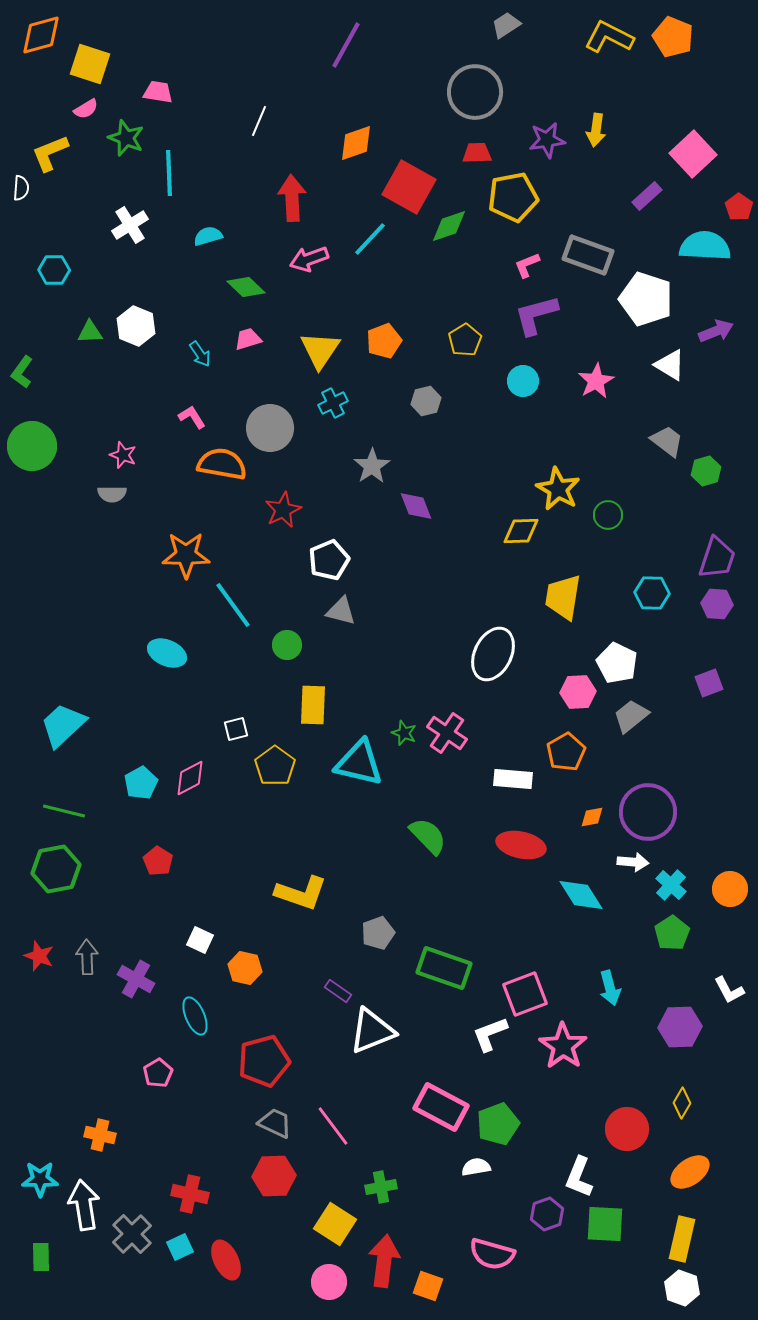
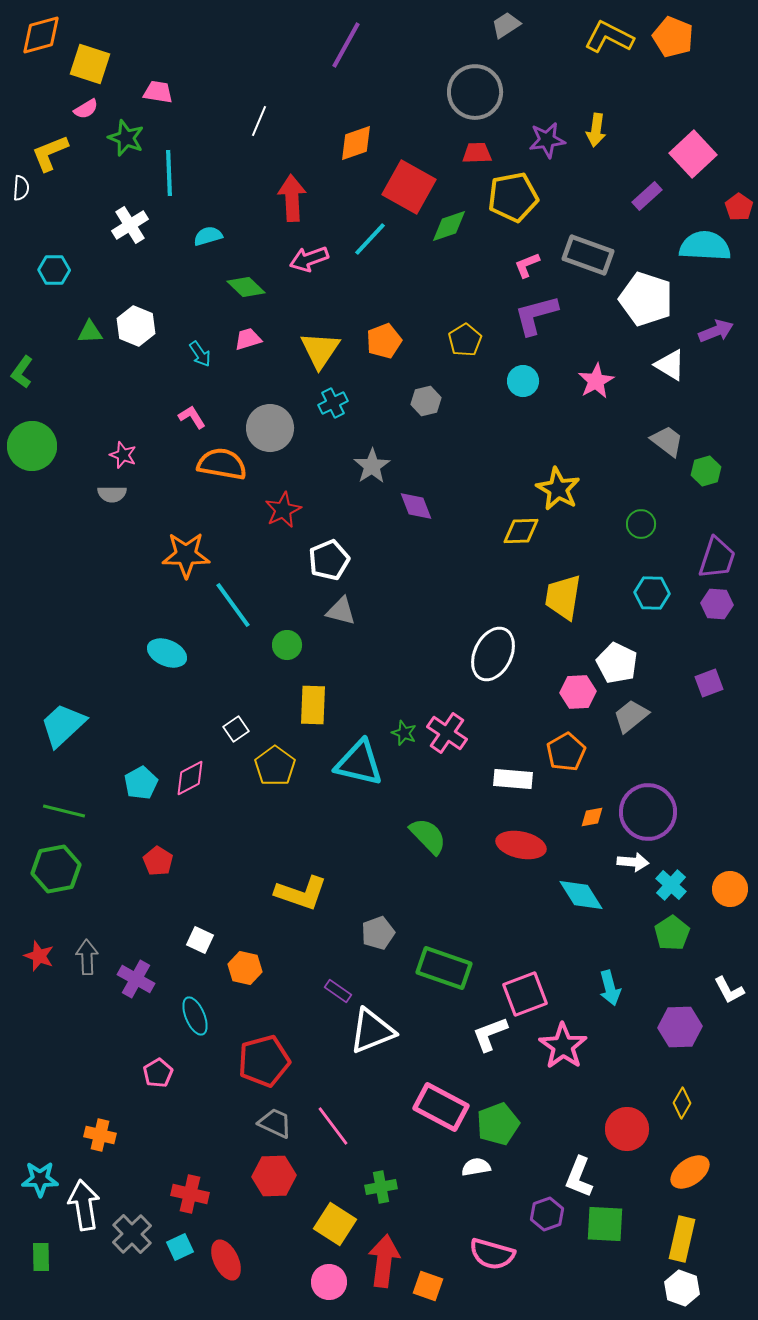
green circle at (608, 515): moved 33 px right, 9 px down
white square at (236, 729): rotated 20 degrees counterclockwise
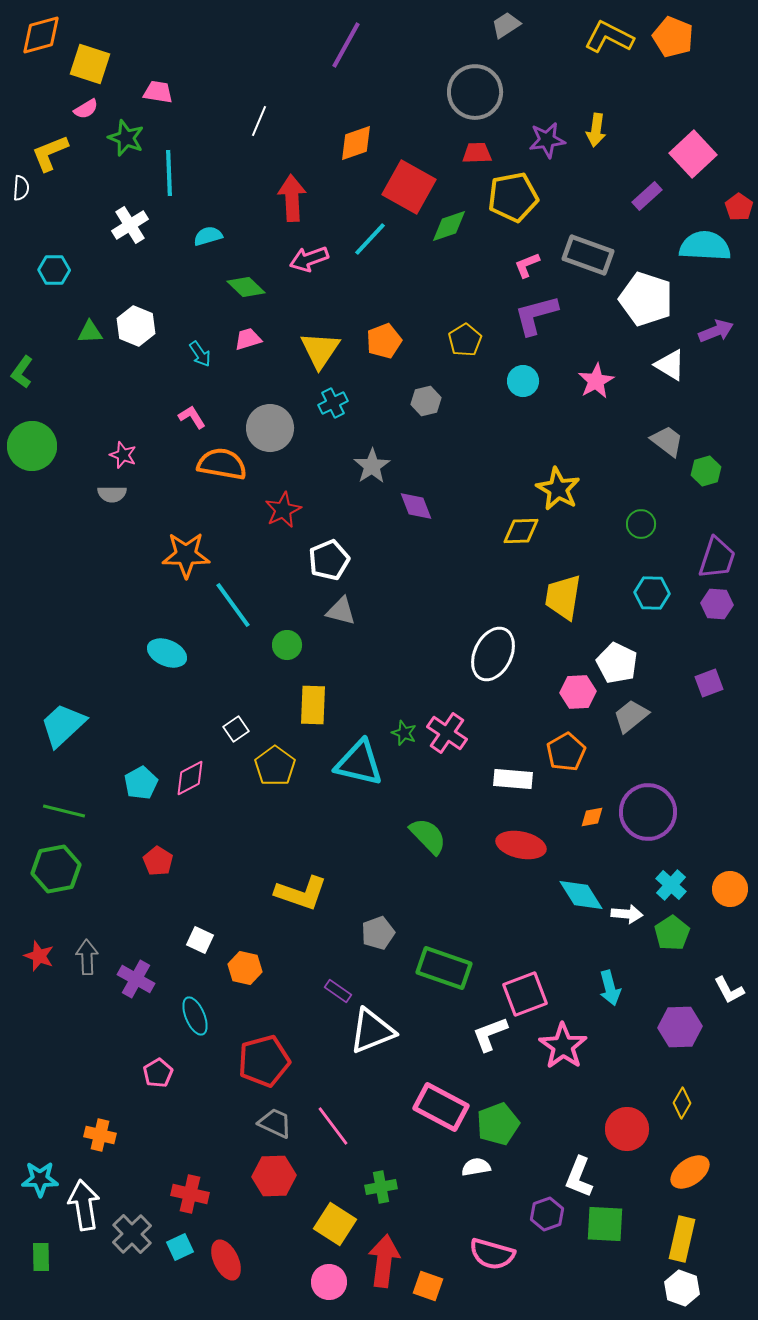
white arrow at (633, 862): moved 6 px left, 52 px down
